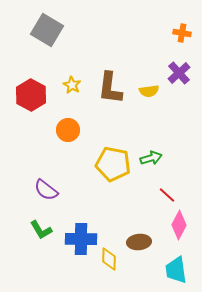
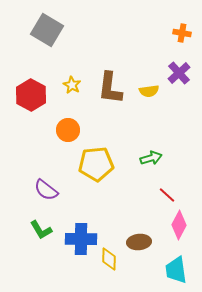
yellow pentagon: moved 17 px left; rotated 16 degrees counterclockwise
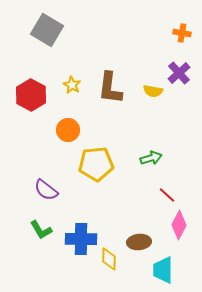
yellow semicircle: moved 4 px right; rotated 18 degrees clockwise
cyan trapezoid: moved 13 px left; rotated 8 degrees clockwise
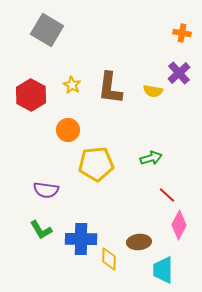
purple semicircle: rotated 30 degrees counterclockwise
